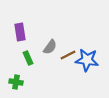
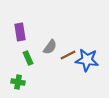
green cross: moved 2 px right
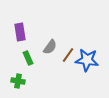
brown line: rotated 28 degrees counterclockwise
green cross: moved 1 px up
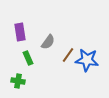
gray semicircle: moved 2 px left, 5 px up
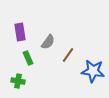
blue star: moved 6 px right, 11 px down
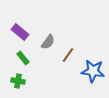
purple rectangle: rotated 42 degrees counterclockwise
green rectangle: moved 5 px left; rotated 16 degrees counterclockwise
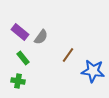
gray semicircle: moved 7 px left, 5 px up
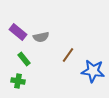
purple rectangle: moved 2 px left
gray semicircle: rotated 42 degrees clockwise
green rectangle: moved 1 px right, 1 px down
